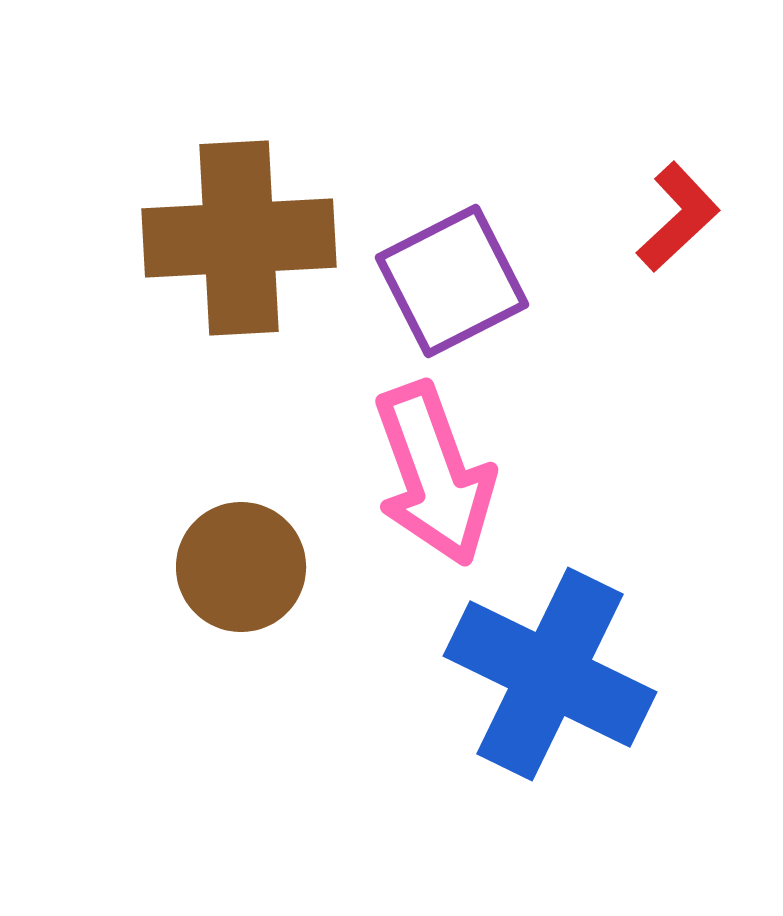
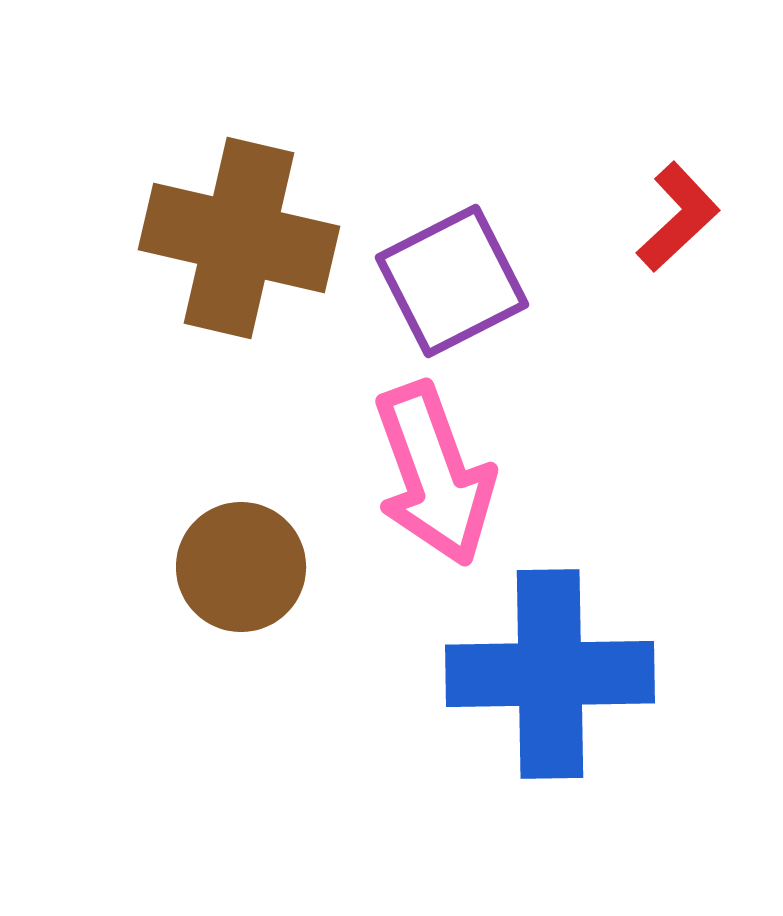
brown cross: rotated 16 degrees clockwise
blue cross: rotated 27 degrees counterclockwise
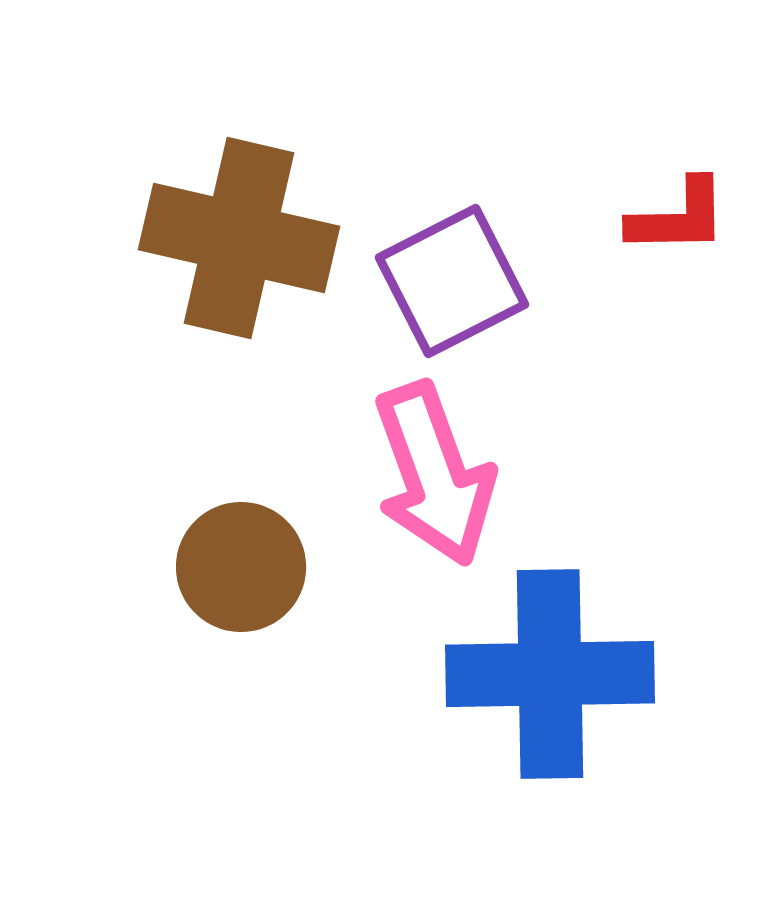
red L-shape: rotated 42 degrees clockwise
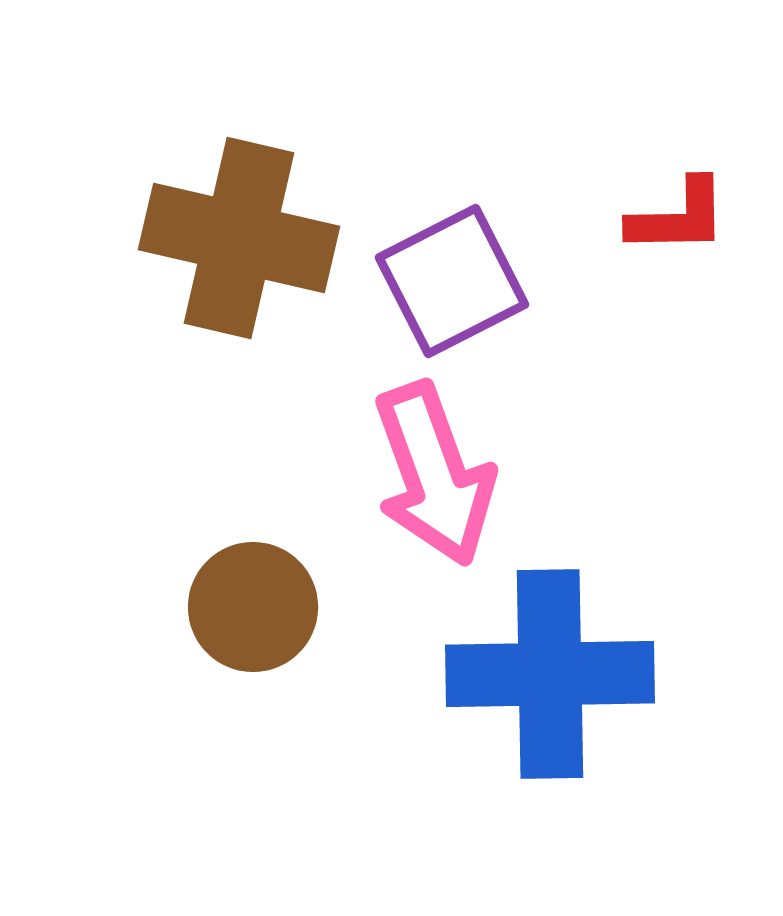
brown circle: moved 12 px right, 40 px down
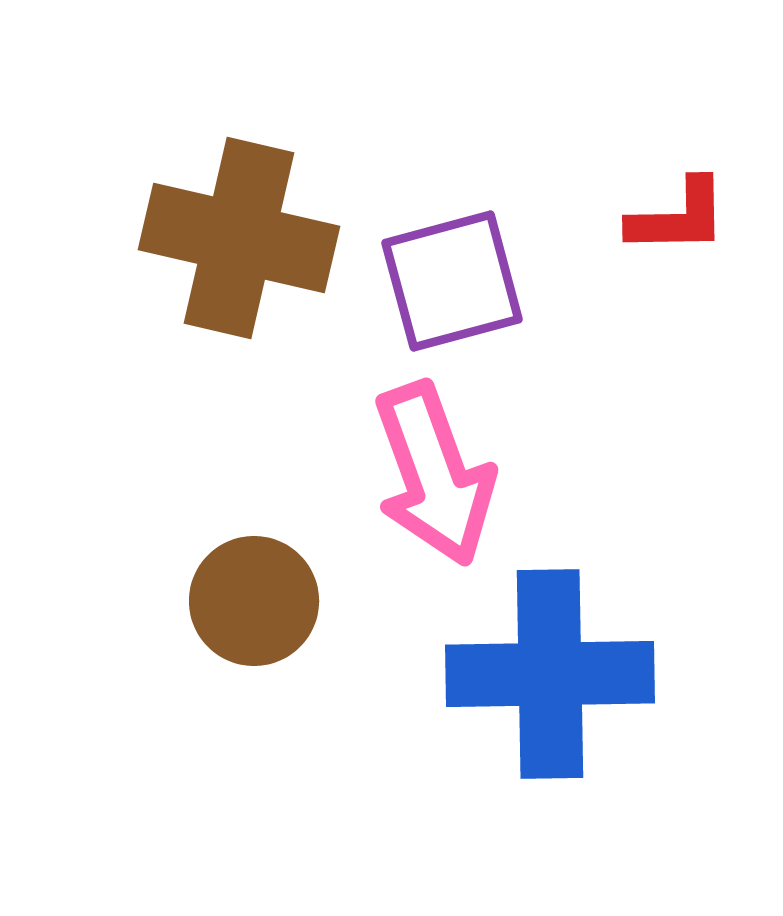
purple square: rotated 12 degrees clockwise
brown circle: moved 1 px right, 6 px up
